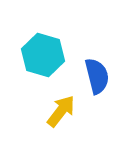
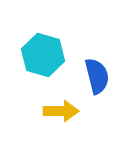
yellow arrow: rotated 52 degrees clockwise
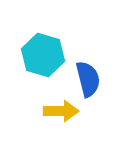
blue semicircle: moved 9 px left, 3 px down
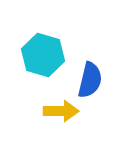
blue semicircle: moved 2 px right, 1 px down; rotated 27 degrees clockwise
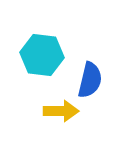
cyan hexagon: moved 1 px left; rotated 9 degrees counterclockwise
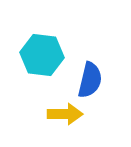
yellow arrow: moved 4 px right, 3 px down
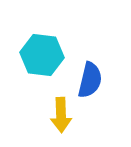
yellow arrow: moved 4 px left, 1 px down; rotated 88 degrees clockwise
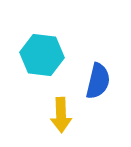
blue semicircle: moved 8 px right, 1 px down
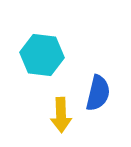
blue semicircle: moved 12 px down
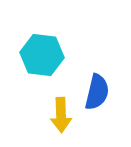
blue semicircle: moved 1 px left, 1 px up
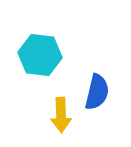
cyan hexagon: moved 2 px left
